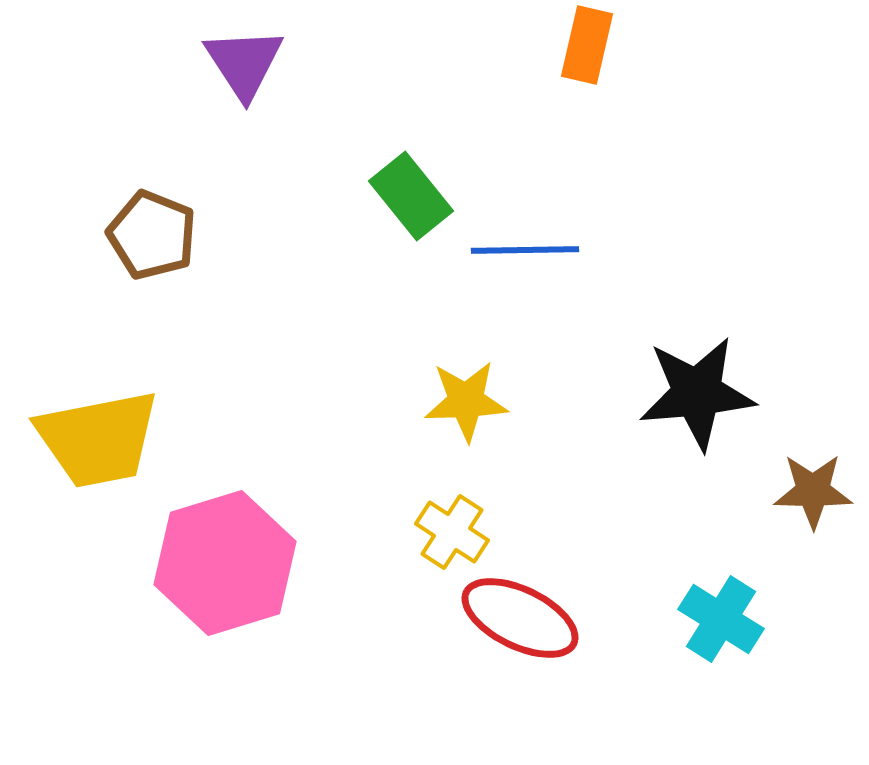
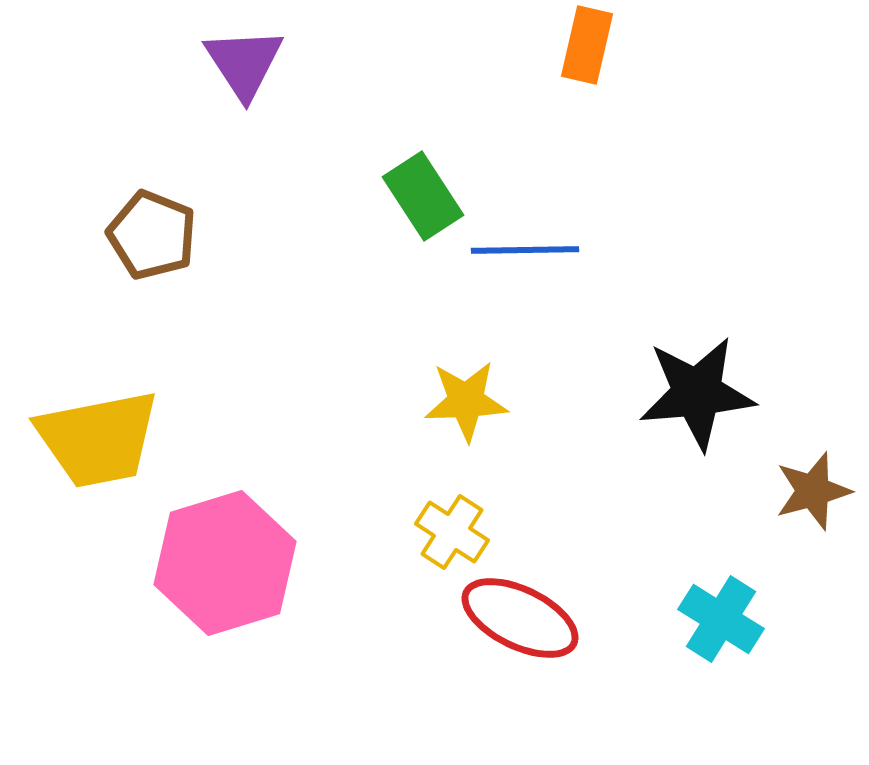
green rectangle: moved 12 px right; rotated 6 degrees clockwise
brown star: rotated 16 degrees counterclockwise
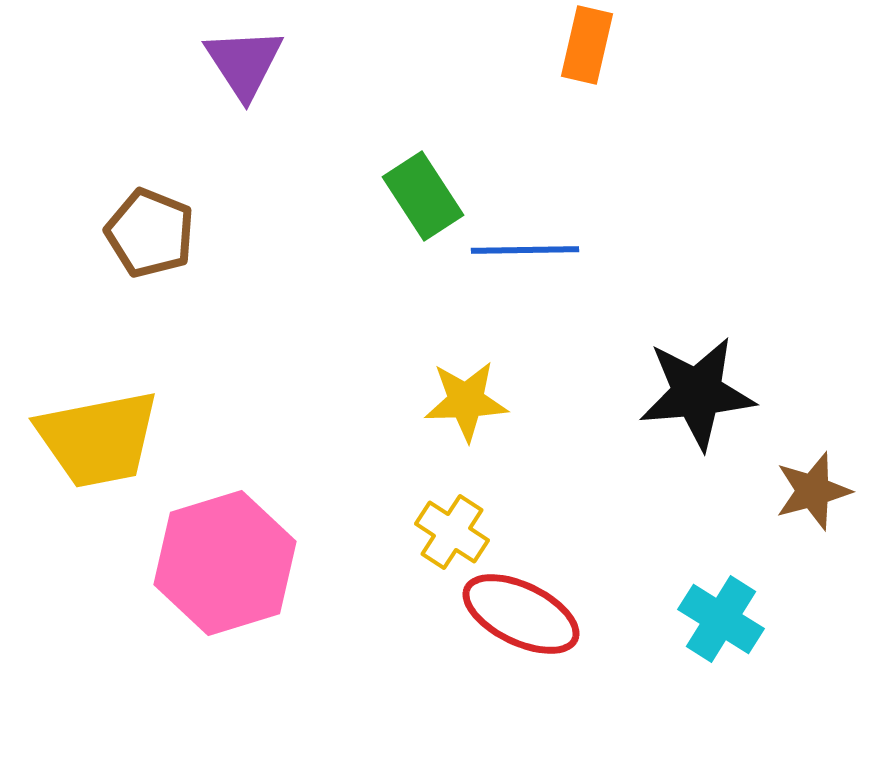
brown pentagon: moved 2 px left, 2 px up
red ellipse: moved 1 px right, 4 px up
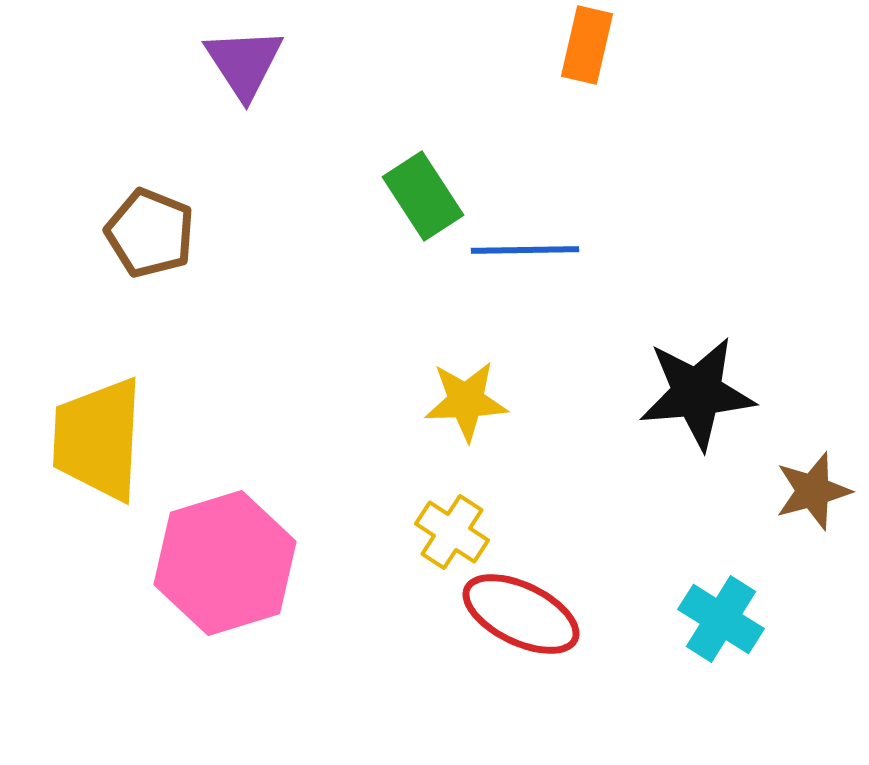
yellow trapezoid: rotated 104 degrees clockwise
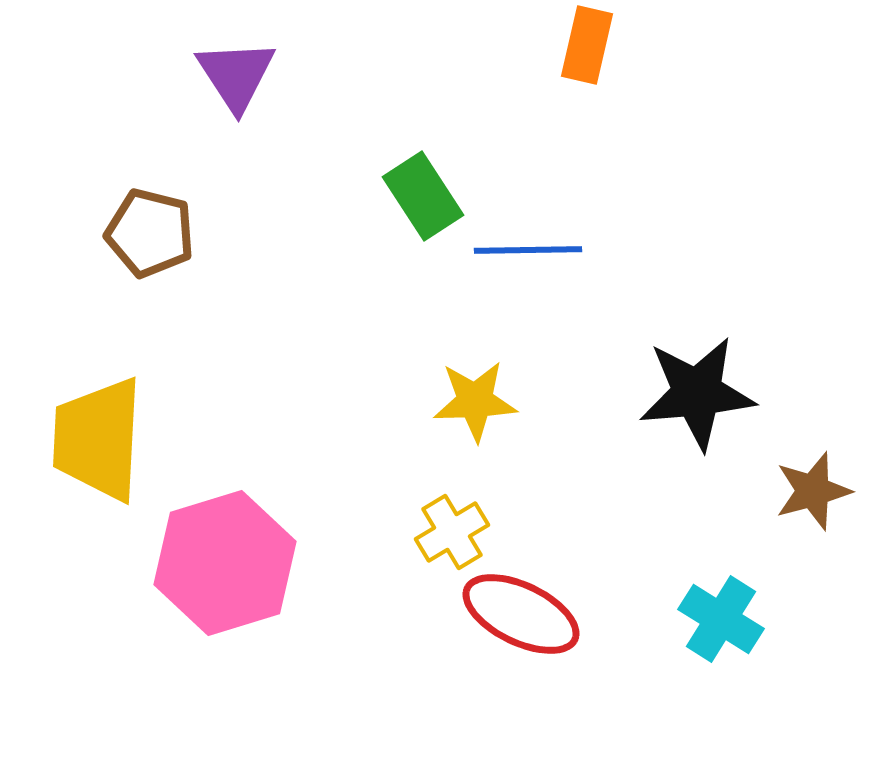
purple triangle: moved 8 px left, 12 px down
brown pentagon: rotated 8 degrees counterclockwise
blue line: moved 3 px right
yellow star: moved 9 px right
yellow cross: rotated 26 degrees clockwise
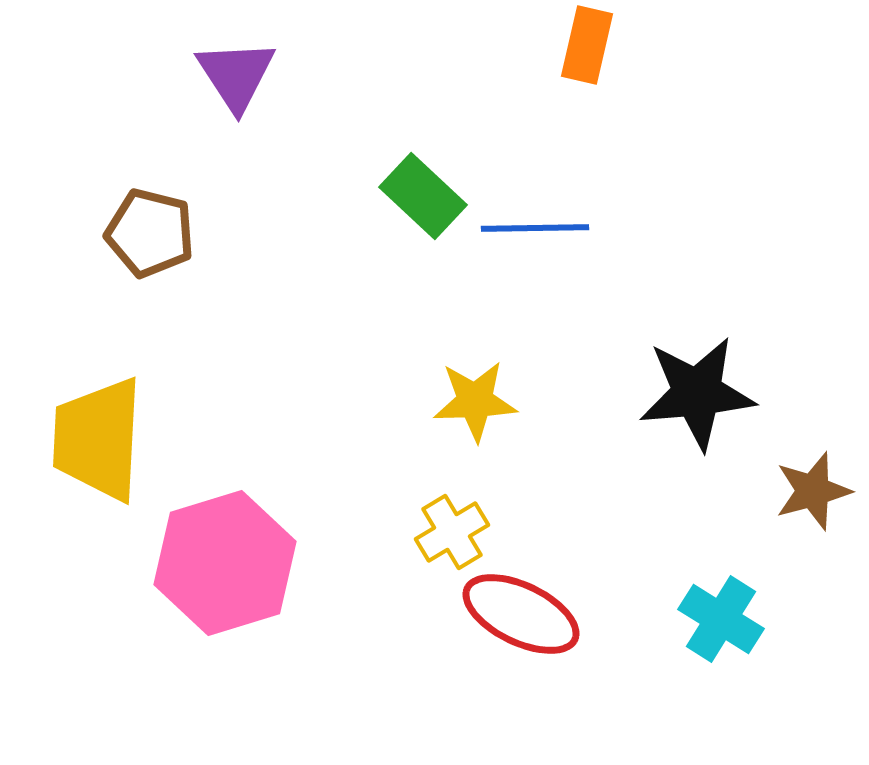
green rectangle: rotated 14 degrees counterclockwise
blue line: moved 7 px right, 22 px up
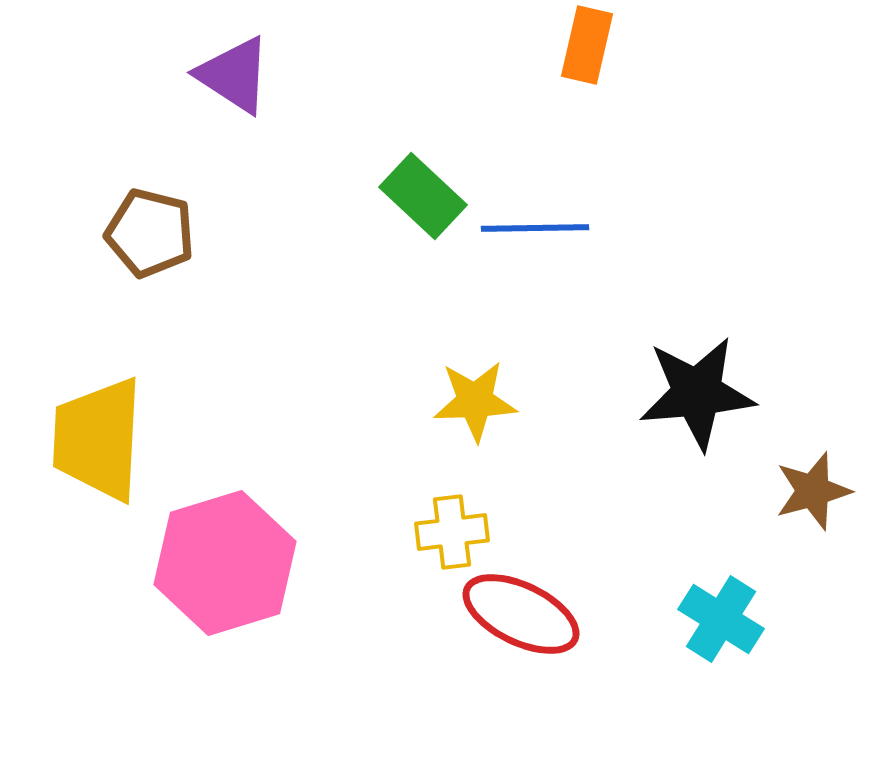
purple triangle: moved 2 px left; rotated 24 degrees counterclockwise
yellow cross: rotated 24 degrees clockwise
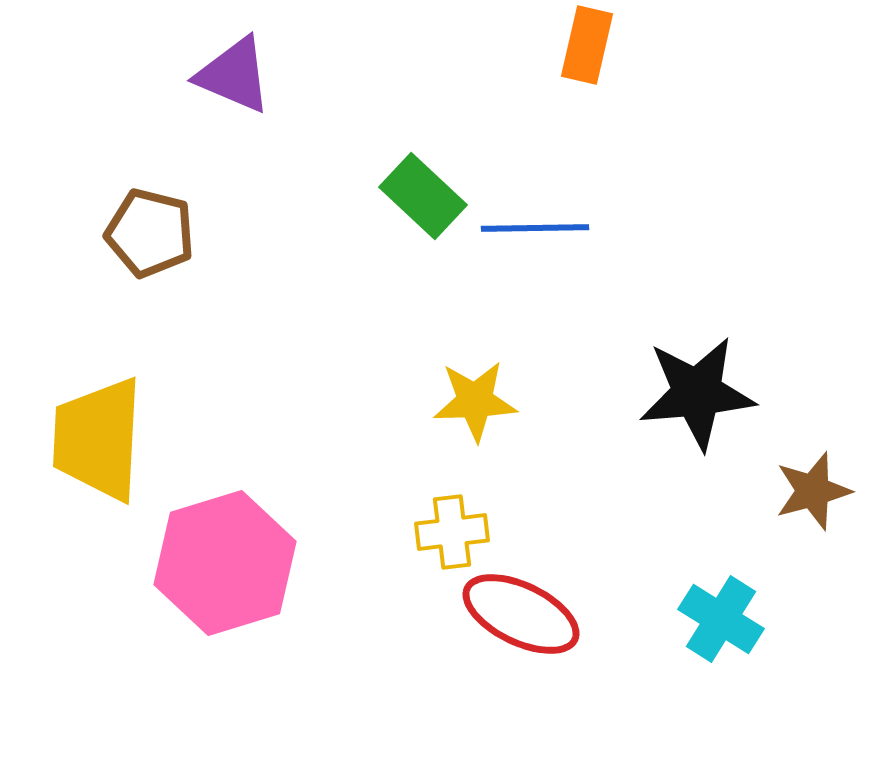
purple triangle: rotated 10 degrees counterclockwise
